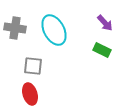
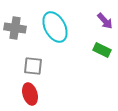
purple arrow: moved 2 px up
cyan ellipse: moved 1 px right, 3 px up
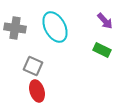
gray square: rotated 18 degrees clockwise
red ellipse: moved 7 px right, 3 px up
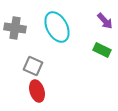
cyan ellipse: moved 2 px right
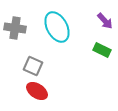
red ellipse: rotated 40 degrees counterclockwise
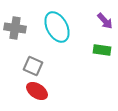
green rectangle: rotated 18 degrees counterclockwise
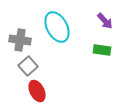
gray cross: moved 5 px right, 12 px down
gray square: moved 5 px left; rotated 24 degrees clockwise
red ellipse: rotated 30 degrees clockwise
